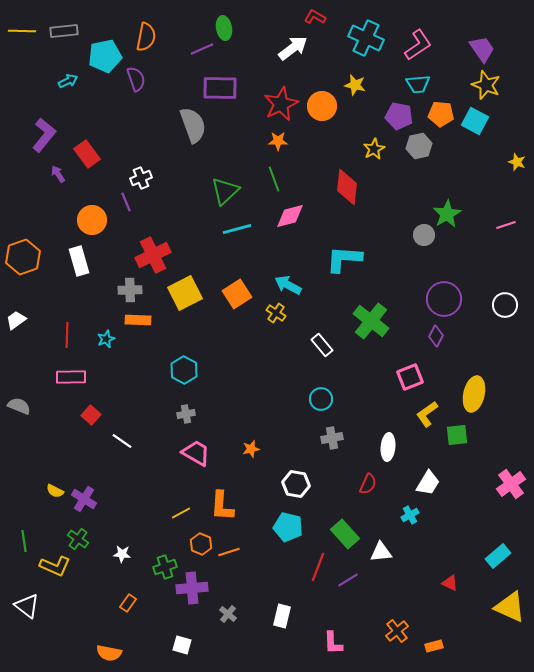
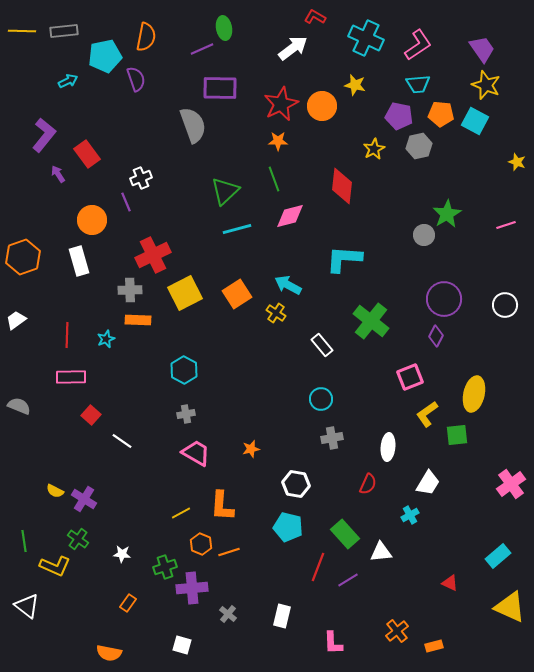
red diamond at (347, 187): moved 5 px left, 1 px up
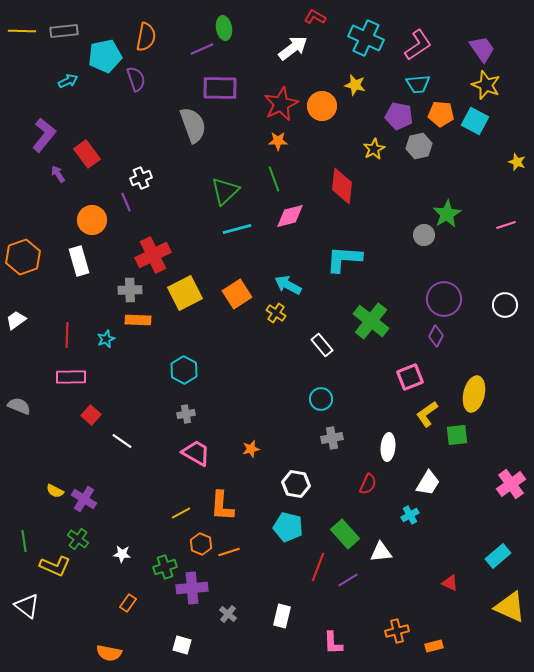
orange cross at (397, 631): rotated 25 degrees clockwise
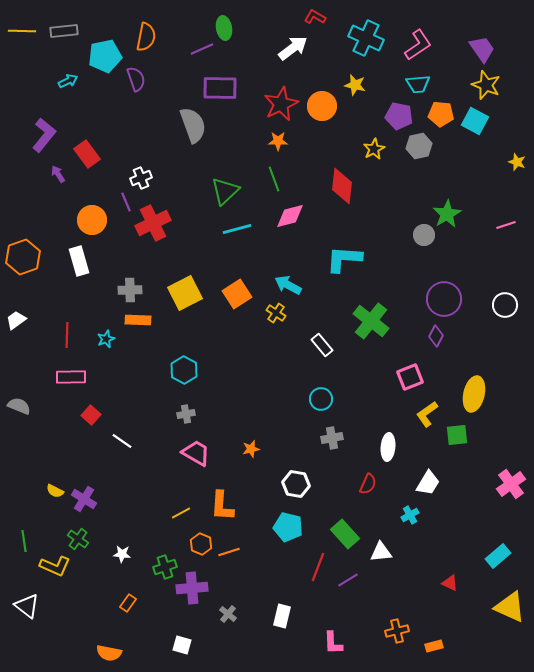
red cross at (153, 255): moved 32 px up
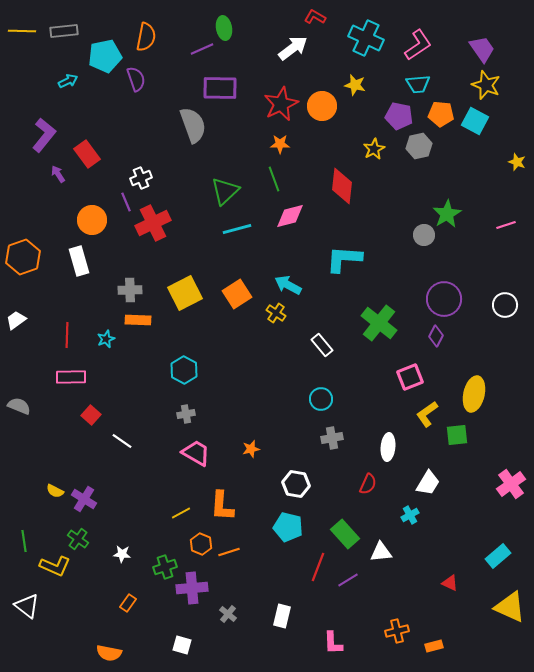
orange star at (278, 141): moved 2 px right, 3 px down
green cross at (371, 321): moved 8 px right, 2 px down
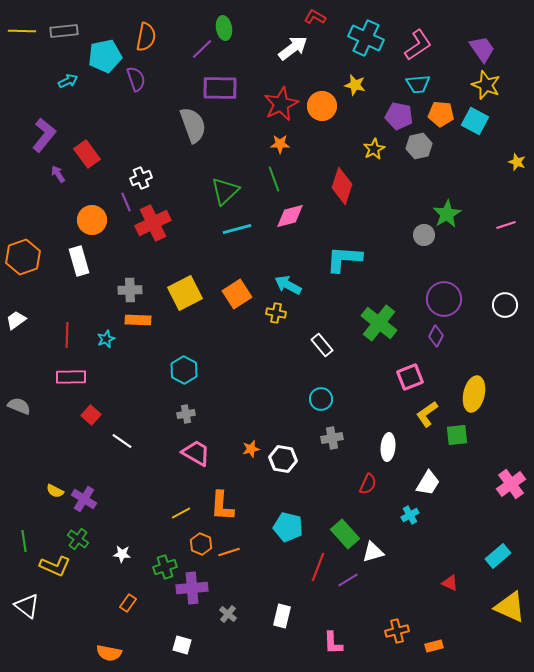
purple line at (202, 49): rotated 20 degrees counterclockwise
red diamond at (342, 186): rotated 12 degrees clockwise
yellow cross at (276, 313): rotated 24 degrees counterclockwise
white hexagon at (296, 484): moved 13 px left, 25 px up
white triangle at (381, 552): moved 8 px left; rotated 10 degrees counterclockwise
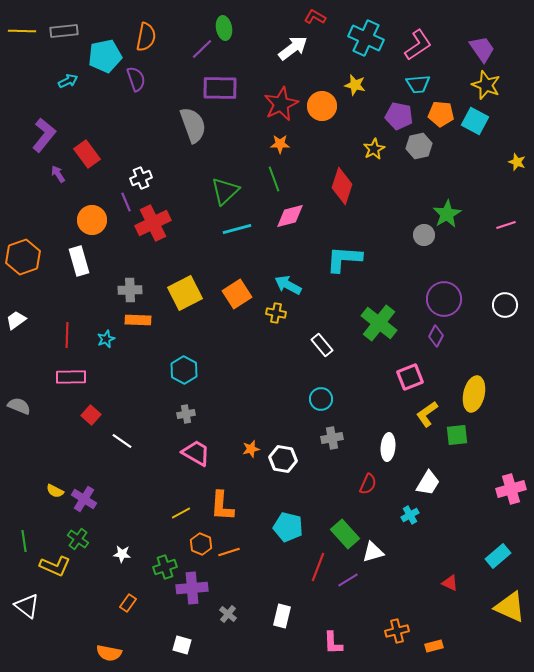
pink cross at (511, 484): moved 5 px down; rotated 20 degrees clockwise
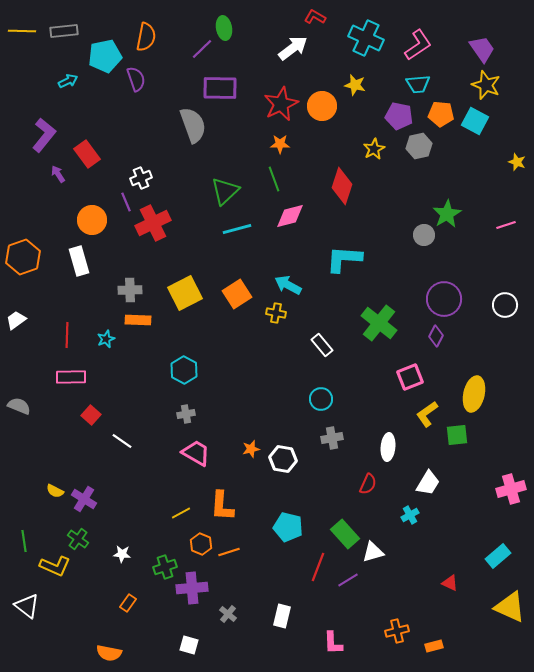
white square at (182, 645): moved 7 px right
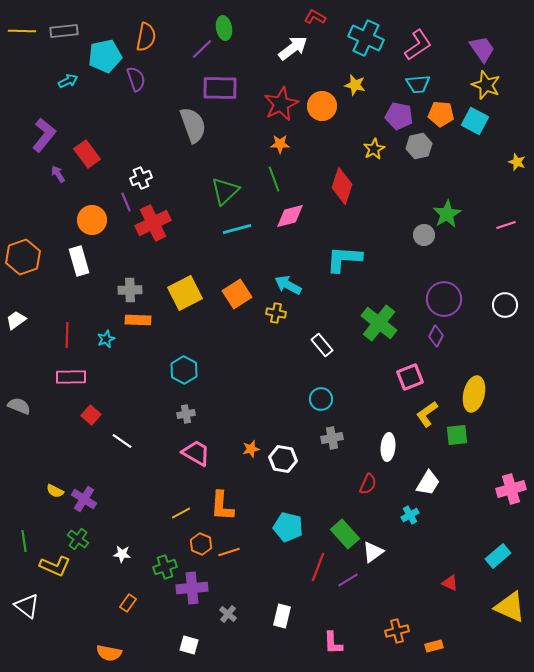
white triangle at (373, 552): rotated 20 degrees counterclockwise
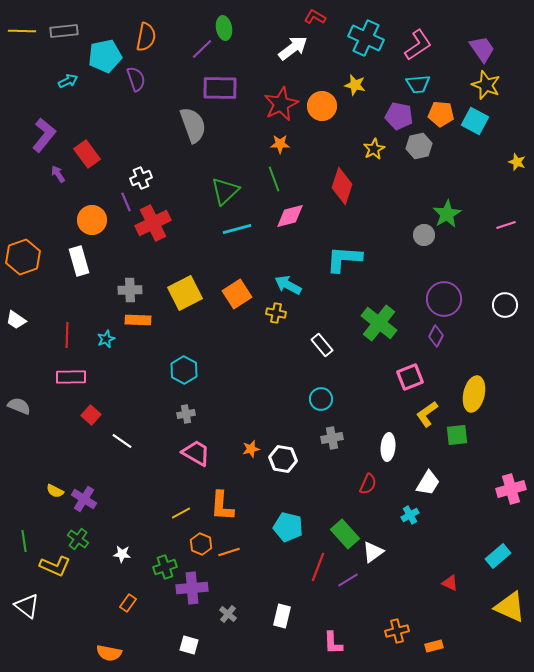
white trapezoid at (16, 320): rotated 110 degrees counterclockwise
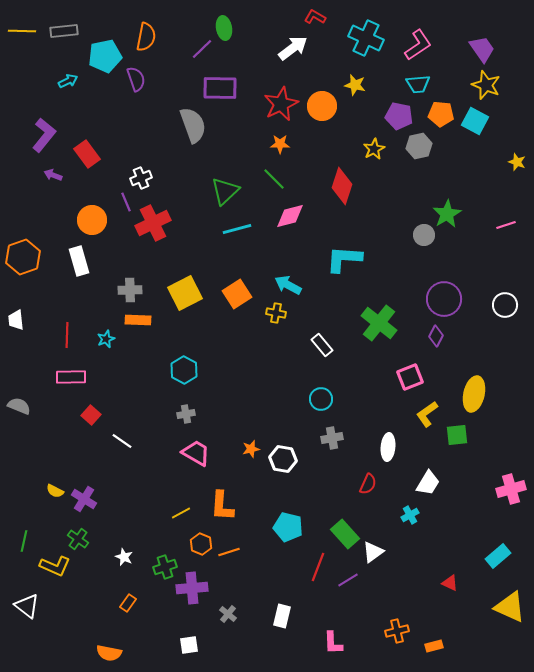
purple arrow at (58, 174): moved 5 px left, 1 px down; rotated 36 degrees counterclockwise
green line at (274, 179): rotated 25 degrees counterclockwise
white trapezoid at (16, 320): rotated 50 degrees clockwise
green line at (24, 541): rotated 20 degrees clockwise
white star at (122, 554): moved 2 px right, 3 px down; rotated 18 degrees clockwise
white square at (189, 645): rotated 24 degrees counterclockwise
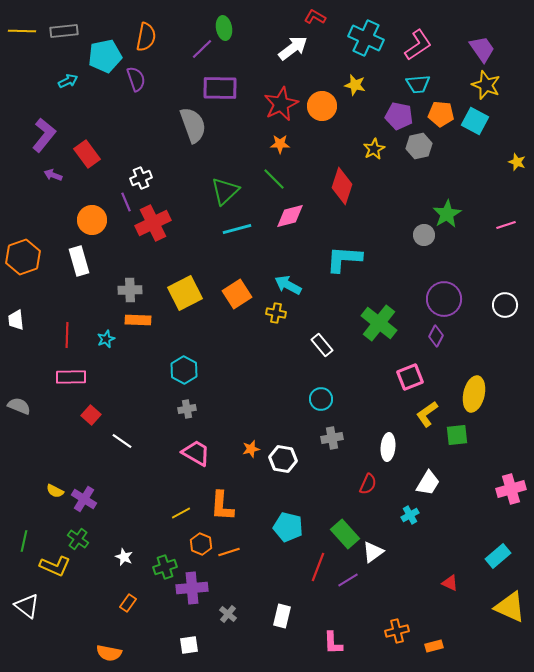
gray cross at (186, 414): moved 1 px right, 5 px up
